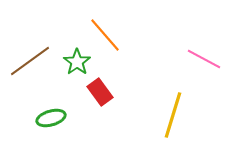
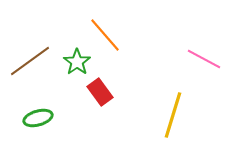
green ellipse: moved 13 px left
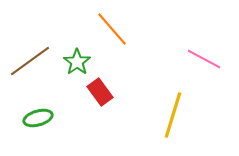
orange line: moved 7 px right, 6 px up
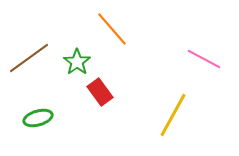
brown line: moved 1 px left, 3 px up
yellow line: rotated 12 degrees clockwise
